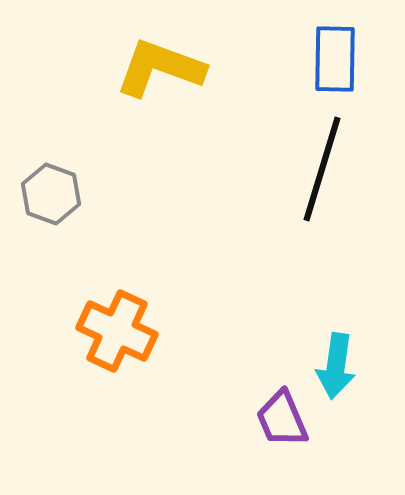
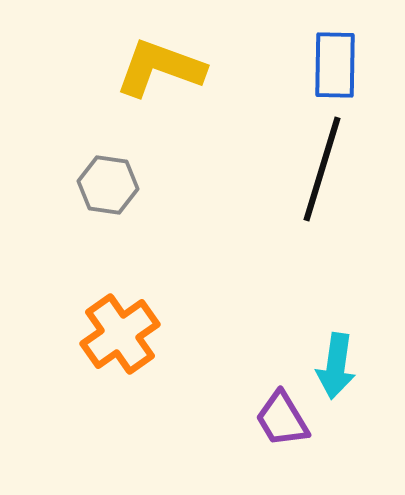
blue rectangle: moved 6 px down
gray hexagon: moved 57 px right, 9 px up; rotated 12 degrees counterclockwise
orange cross: moved 3 px right, 3 px down; rotated 30 degrees clockwise
purple trapezoid: rotated 8 degrees counterclockwise
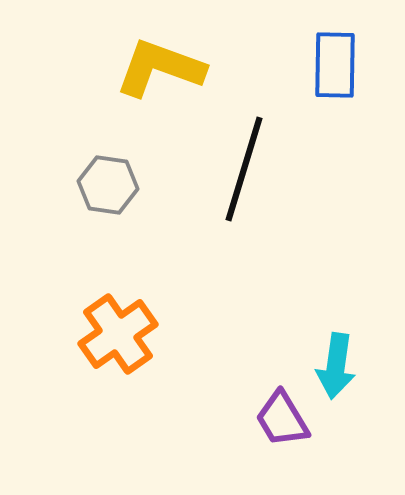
black line: moved 78 px left
orange cross: moved 2 px left
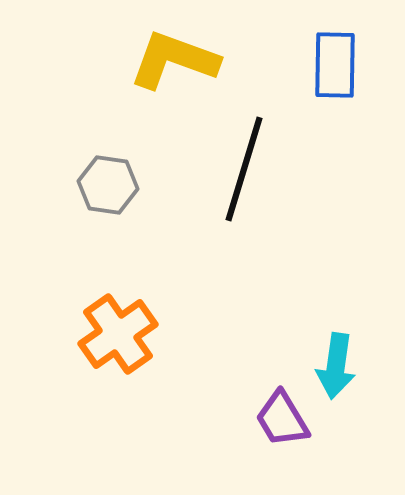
yellow L-shape: moved 14 px right, 8 px up
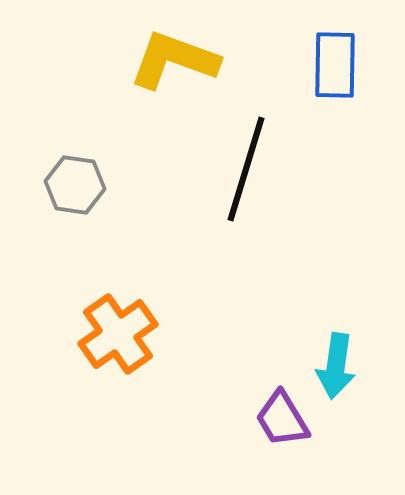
black line: moved 2 px right
gray hexagon: moved 33 px left
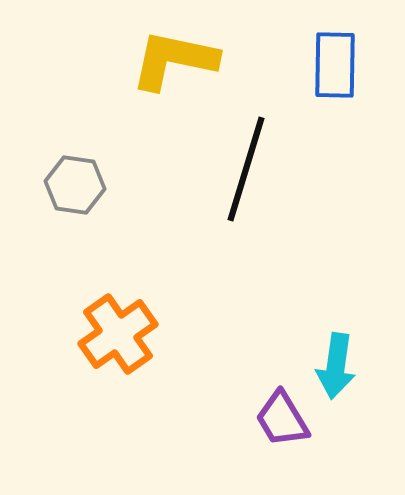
yellow L-shape: rotated 8 degrees counterclockwise
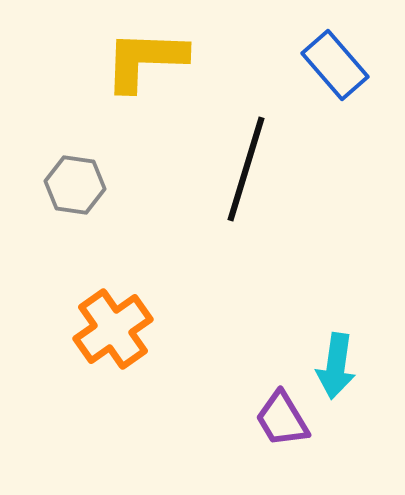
yellow L-shape: moved 29 px left; rotated 10 degrees counterclockwise
blue rectangle: rotated 42 degrees counterclockwise
orange cross: moved 5 px left, 5 px up
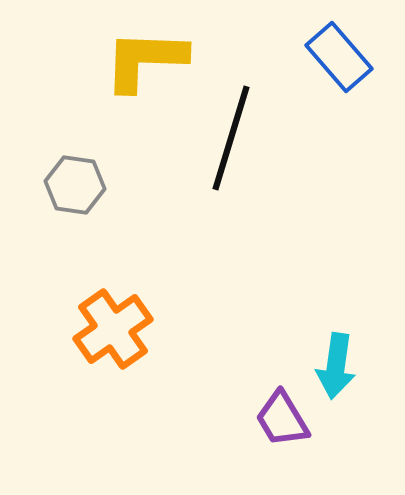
blue rectangle: moved 4 px right, 8 px up
black line: moved 15 px left, 31 px up
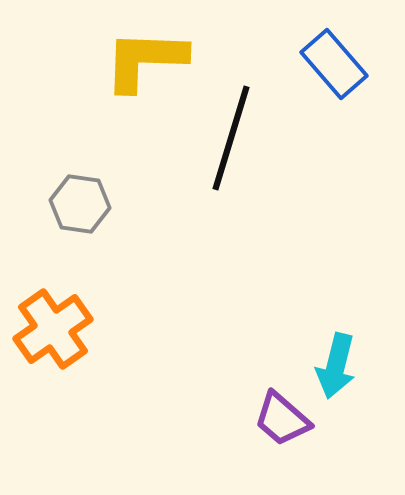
blue rectangle: moved 5 px left, 7 px down
gray hexagon: moved 5 px right, 19 px down
orange cross: moved 60 px left
cyan arrow: rotated 6 degrees clockwise
purple trapezoid: rotated 18 degrees counterclockwise
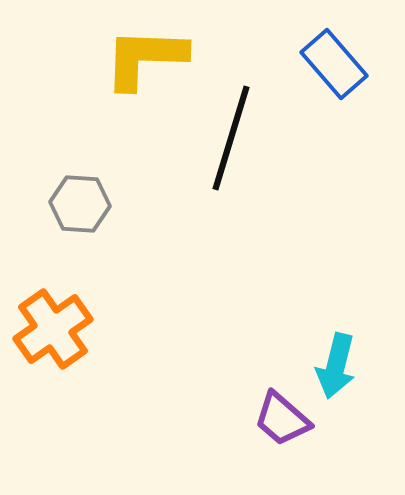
yellow L-shape: moved 2 px up
gray hexagon: rotated 4 degrees counterclockwise
